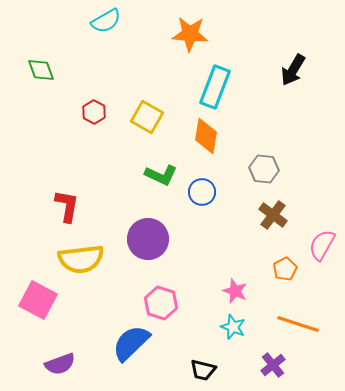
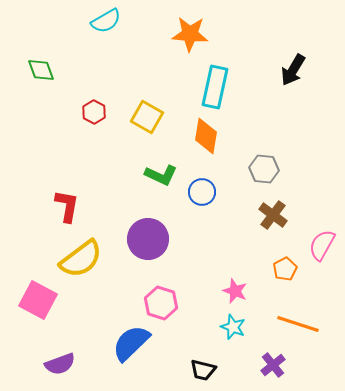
cyan rectangle: rotated 9 degrees counterclockwise
yellow semicircle: rotated 30 degrees counterclockwise
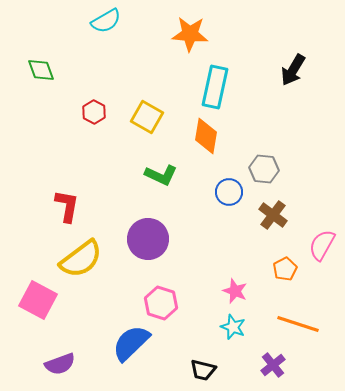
blue circle: moved 27 px right
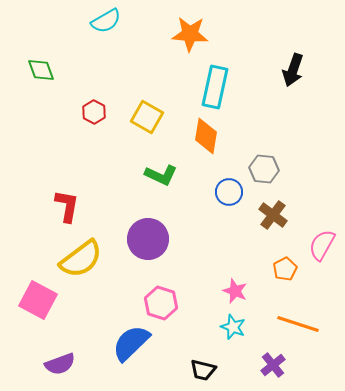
black arrow: rotated 12 degrees counterclockwise
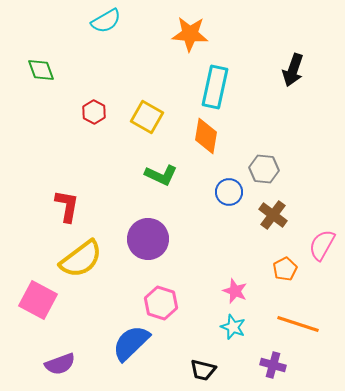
purple cross: rotated 35 degrees counterclockwise
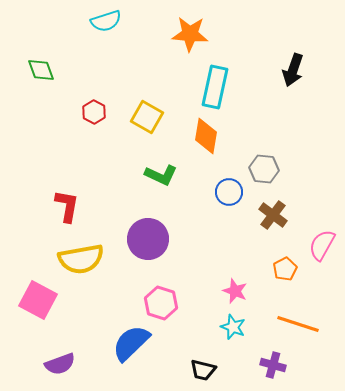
cyan semicircle: rotated 12 degrees clockwise
yellow semicircle: rotated 27 degrees clockwise
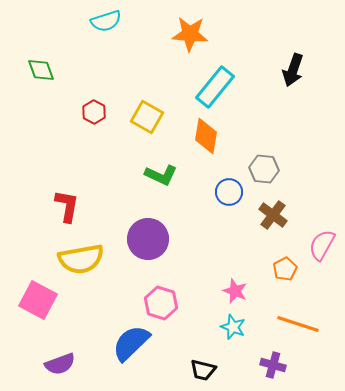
cyan rectangle: rotated 27 degrees clockwise
